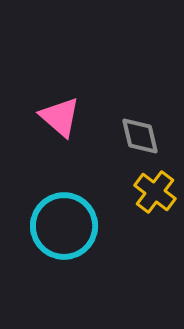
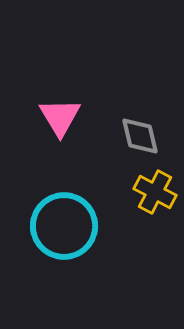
pink triangle: rotated 18 degrees clockwise
yellow cross: rotated 9 degrees counterclockwise
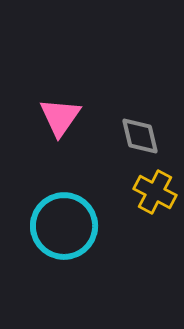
pink triangle: rotated 6 degrees clockwise
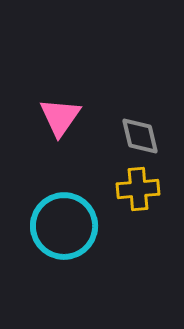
yellow cross: moved 17 px left, 3 px up; rotated 33 degrees counterclockwise
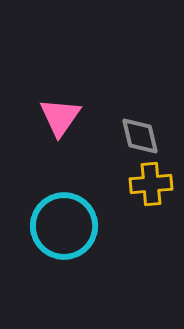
yellow cross: moved 13 px right, 5 px up
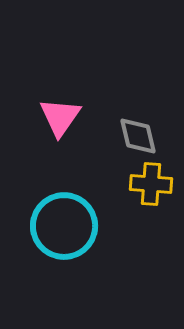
gray diamond: moved 2 px left
yellow cross: rotated 9 degrees clockwise
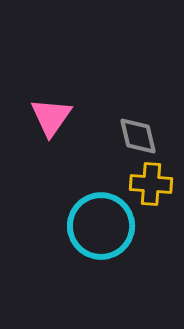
pink triangle: moved 9 px left
cyan circle: moved 37 px right
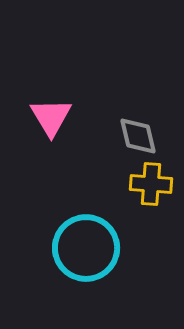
pink triangle: rotated 6 degrees counterclockwise
cyan circle: moved 15 px left, 22 px down
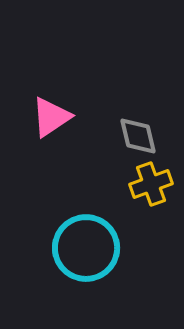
pink triangle: rotated 27 degrees clockwise
yellow cross: rotated 24 degrees counterclockwise
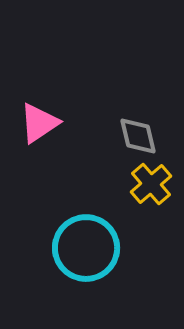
pink triangle: moved 12 px left, 6 px down
yellow cross: rotated 21 degrees counterclockwise
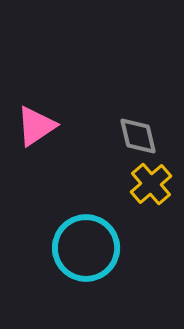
pink triangle: moved 3 px left, 3 px down
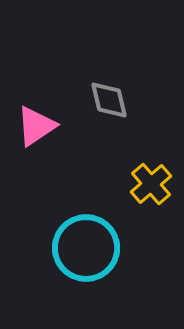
gray diamond: moved 29 px left, 36 px up
